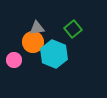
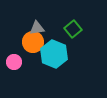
pink circle: moved 2 px down
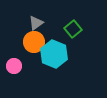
gray triangle: moved 1 px left, 5 px up; rotated 28 degrees counterclockwise
orange circle: moved 1 px right
pink circle: moved 4 px down
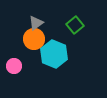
green square: moved 2 px right, 4 px up
orange circle: moved 3 px up
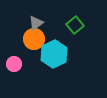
cyan hexagon: rotated 12 degrees clockwise
pink circle: moved 2 px up
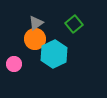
green square: moved 1 px left, 1 px up
orange circle: moved 1 px right
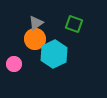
green square: rotated 30 degrees counterclockwise
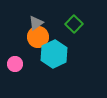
green square: rotated 24 degrees clockwise
orange circle: moved 3 px right, 2 px up
pink circle: moved 1 px right
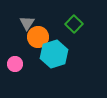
gray triangle: moved 9 px left; rotated 21 degrees counterclockwise
cyan hexagon: rotated 8 degrees clockwise
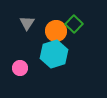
orange circle: moved 18 px right, 6 px up
pink circle: moved 5 px right, 4 px down
